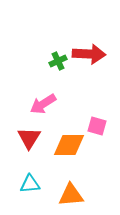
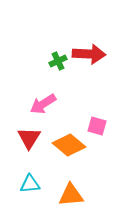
orange diamond: rotated 40 degrees clockwise
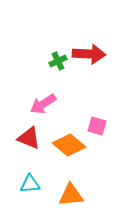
red triangle: rotated 40 degrees counterclockwise
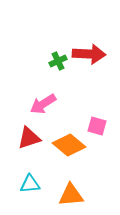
red triangle: rotated 40 degrees counterclockwise
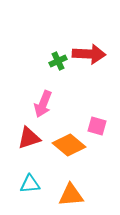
pink arrow: rotated 36 degrees counterclockwise
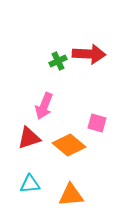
pink arrow: moved 1 px right, 2 px down
pink square: moved 3 px up
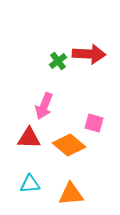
green cross: rotated 12 degrees counterclockwise
pink square: moved 3 px left
red triangle: rotated 20 degrees clockwise
orange triangle: moved 1 px up
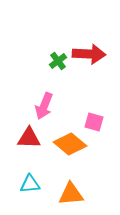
pink square: moved 1 px up
orange diamond: moved 1 px right, 1 px up
